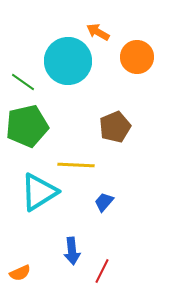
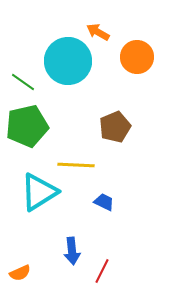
blue trapezoid: rotated 75 degrees clockwise
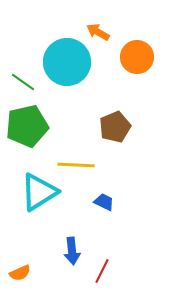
cyan circle: moved 1 px left, 1 px down
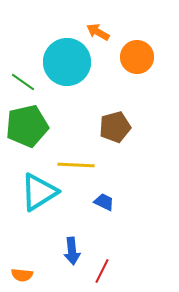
brown pentagon: rotated 8 degrees clockwise
orange semicircle: moved 2 px right, 2 px down; rotated 30 degrees clockwise
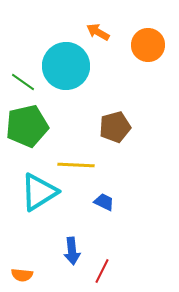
orange circle: moved 11 px right, 12 px up
cyan circle: moved 1 px left, 4 px down
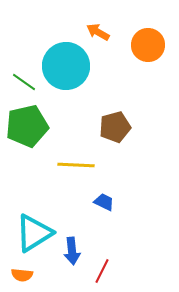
green line: moved 1 px right
cyan triangle: moved 5 px left, 41 px down
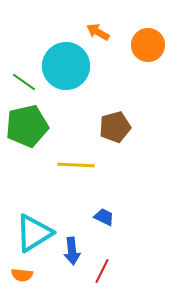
blue trapezoid: moved 15 px down
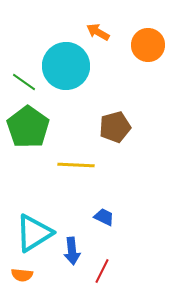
green pentagon: moved 1 px right, 1 px down; rotated 24 degrees counterclockwise
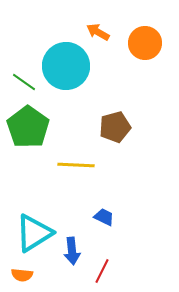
orange circle: moved 3 px left, 2 px up
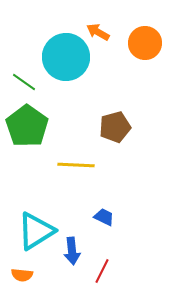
cyan circle: moved 9 px up
green pentagon: moved 1 px left, 1 px up
cyan triangle: moved 2 px right, 2 px up
